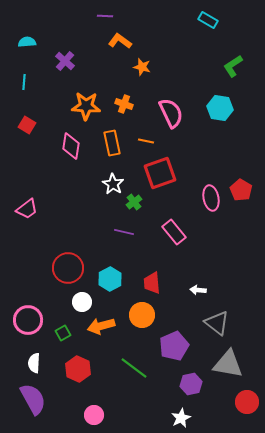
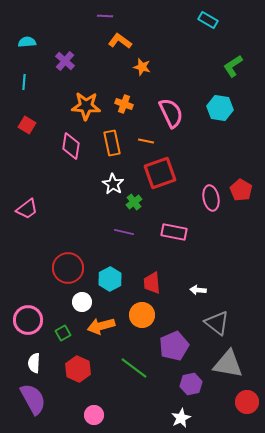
pink rectangle at (174, 232): rotated 40 degrees counterclockwise
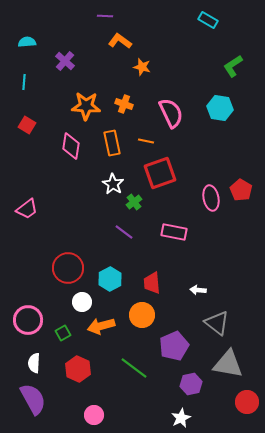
purple line at (124, 232): rotated 24 degrees clockwise
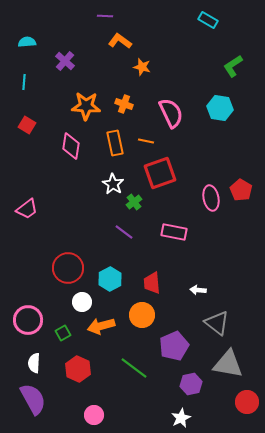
orange rectangle at (112, 143): moved 3 px right
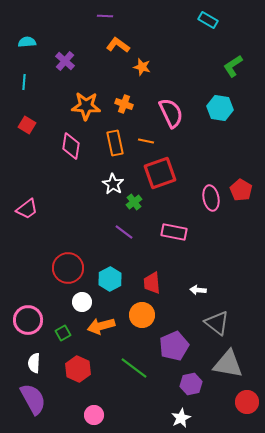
orange L-shape at (120, 41): moved 2 px left, 4 px down
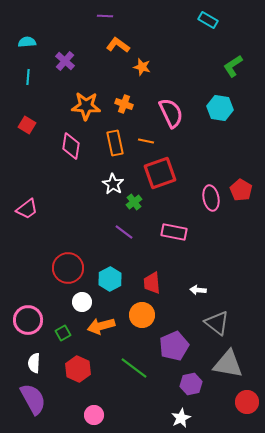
cyan line at (24, 82): moved 4 px right, 5 px up
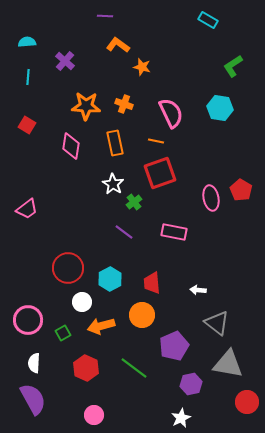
orange line at (146, 141): moved 10 px right
red hexagon at (78, 369): moved 8 px right, 1 px up
